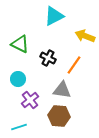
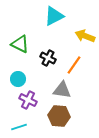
purple cross: moved 2 px left; rotated 24 degrees counterclockwise
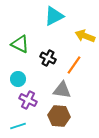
cyan line: moved 1 px left, 1 px up
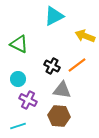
green triangle: moved 1 px left
black cross: moved 4 px right, 8 px down
orange line: moved 3 px right; rotated 18 degrees clockwise
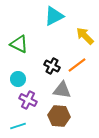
yellow arrow: rotated 24 degrees clockwise
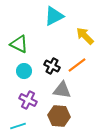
cyan circle: moved 6 px right, 8 px up
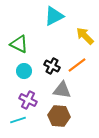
cyan line: moved 6 px up
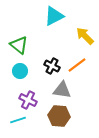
green triangle: moved 1 px down; rotated 12 degrees clockwise
cyan circle: moved 4 px left
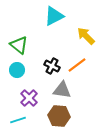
yellow arrow: moved 1 px right
cyan circle: moved 3 px left, 1 px up
purple cross: moved 1 px right, 2 px up; rotated 18 degrees clockwise
